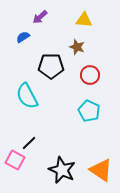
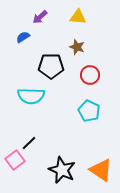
yellow triangle: moved 6 px left, 3 px up
cyan semicircle: moved 4 px right; rotated 60 degrees counterclockwise
pink square: rotated 24 degrees clockwise
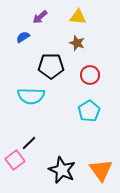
brown star: moved 4 px up
cyan pentagon: rotated 15 degrees clockwise
orange triangle: rotated 20 degrees clockwise
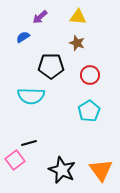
black line: rotated 28 degrees clockwise
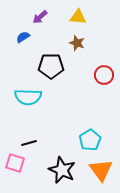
red circle: moved 14 px right
cyan semicircle: moved 3 px left, 1 px down
cyan pentagon: moved 1 px right, 29 px down
pink square: moved 3 px down; rotated 36 degrees counterclockwise
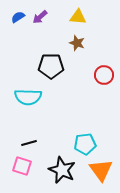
blue semicircle: moved 5 px left, 20 px up
cyan pentagon: moved 5 px left, 4 px down; rotated 25 degrees clockwise
pink square: moved 7 px right, 3 px down
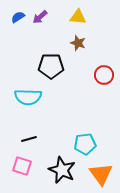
brown star: moved 1 px right
black line: moved 4 px up
orange triangle: moved 4 px down
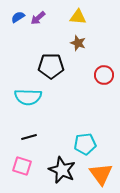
purple arrow: moved 2 px left, 1 px down
black line: moved 2 px up
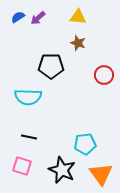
black line: rotated 28 degrees clockwise
